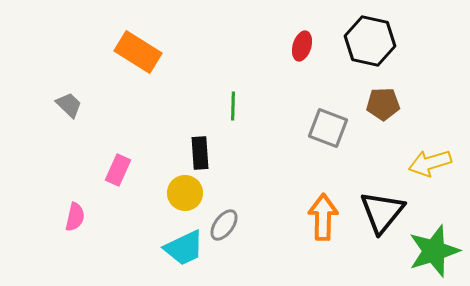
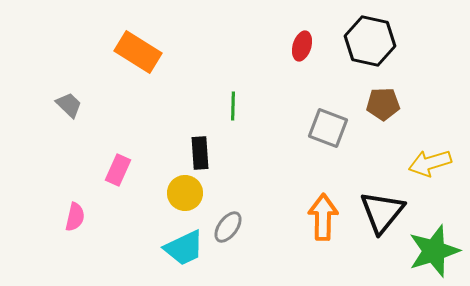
gray ellipse: moved 4 px right, 2 px down
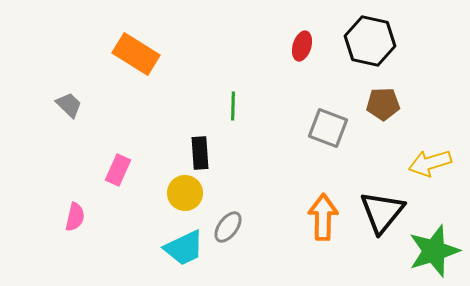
orange rectangle: moved 2 px left, 2 px down
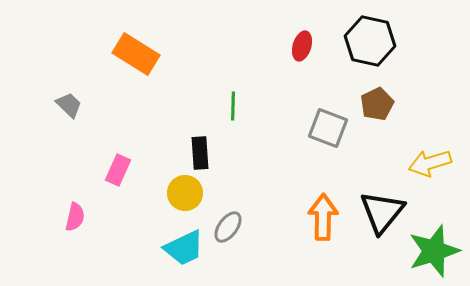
brown pentagon: moved 6 px left; rotated 24 degrees counterclockwise
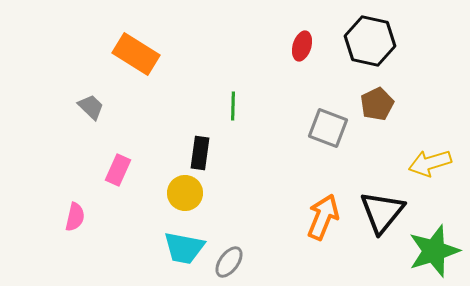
gray trapezoid: moved 22 px right, 2 px down
black rectangle: rotated 12 degrees clockwise
orange arrow: rotated 21 degrees clockwise
gray ellipse: moved 1 px right, 35 px down
cyan trapezoid: rotated 36 degrees clockwise
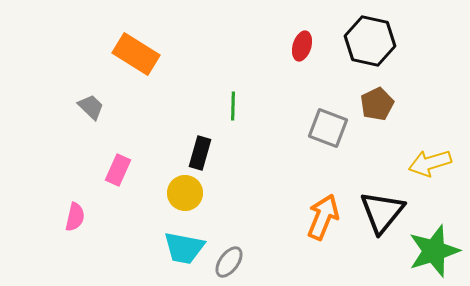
black rectangle: rotated 8 degrees clockwise
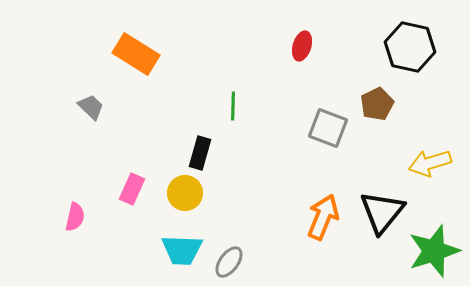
black hexagon: moved 40 px right, 6 px down
pink rectangle: moved 14 px right, 19 px down
cyan trapezoid: moved 2 px left, 2 px down; rotated 9 degrees counterclockwise
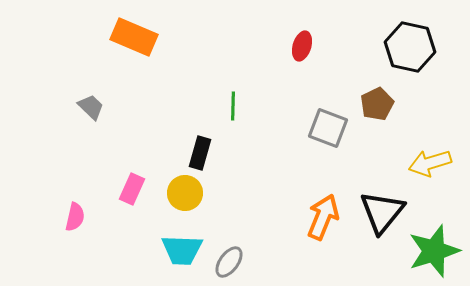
orange rectangle: moved 2 px left, 17 px up; rotated 9 degrees counterclockwise
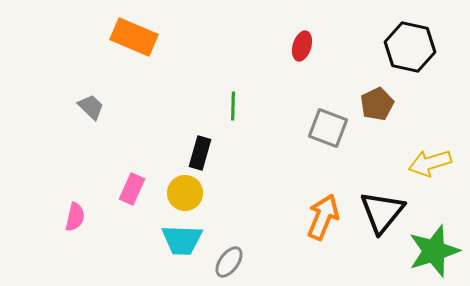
cyan trapezoid: moved 10 px up
